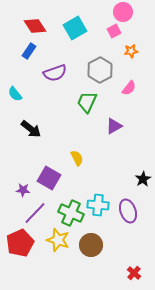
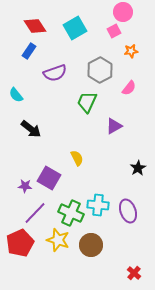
cyan semicircle: moved 1 px right, 1 px down
black star: moved 5 px left, 11 px up
purple star: moved 2 px right, 4 px up
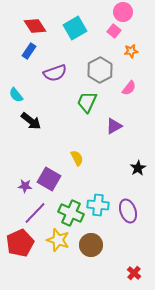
pink square: rotated 24 degrees counterclockwise
black arrow: moved 8 px up
purple square: moved 1 px down
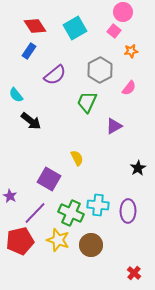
purple semicircle: moved 2 px down; rotated 20 degrees counterclockwise
purple star: moved 15 px left, 10 px down; rotated 24 degrees clockwise
purple ellipse: rotated 20 degrees clockwise
red pentagon: moved 2 px up; rotated 12 degrees clockwise
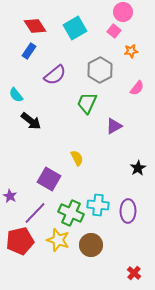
pink semicircle: moved 8 px right
green trapezoid: moved 1 px down
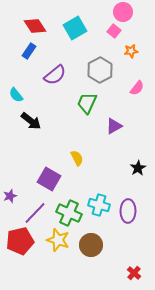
purple star: rotated 24 degrees clockwise
cyan cross: moved 1 px right; rotated 10 degrees clockwise
green cross: moved 2 px left
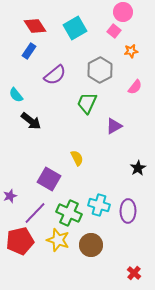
pink semicircle: moved 2 px left, 1 px up
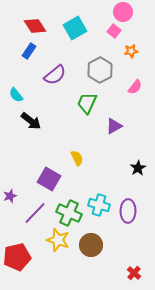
red pentagon: moved 3 px left, 16 px down
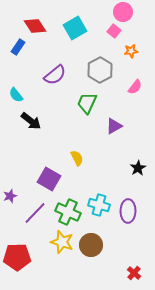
blue rectangle: moved 11 px left, 4 px up
green cross: moved 1 px left, 1 px up
yellow star: moved 4 px right, 2 px down
red pentagon: rotated 12 degrees clockwise
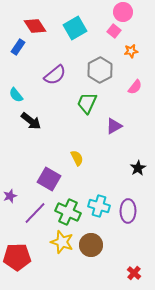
cyan cross: moved 1 px down
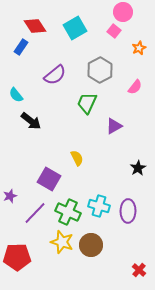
blue rectangle: moved 3 px right
orange star: moved 8 px right, 3 px up; rotated 16 degrees counterclockwise
red cross: moved 5 px right, 3 px up
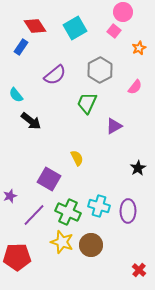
purple line: moved 1 px left, 2 px down
